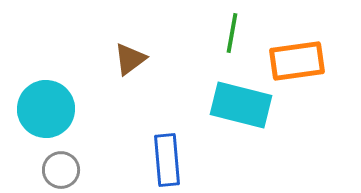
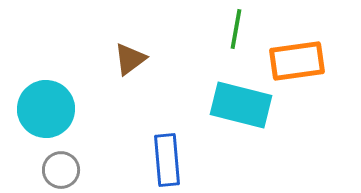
green line: moved 4 px right, 4 px up
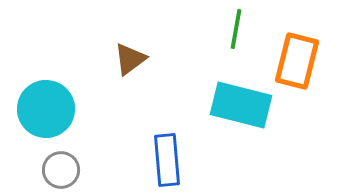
orange rectangle: rotated 68 degrees counterclockwise
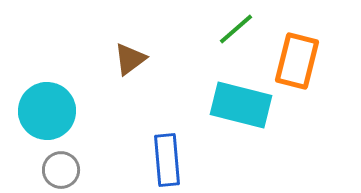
green line: rotated 39 degrees clockwise
cyan circle: moved 1 px right, 2 px down
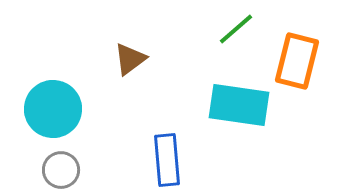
cyan rectangle: moved 2 px left; rotated 6 degrees counterclockwise
cyan circle: moved 6 px right, 2 px up
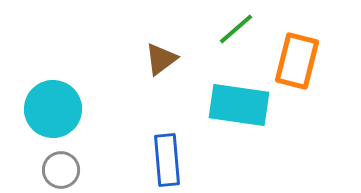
brown triangle: moved 31 px right
